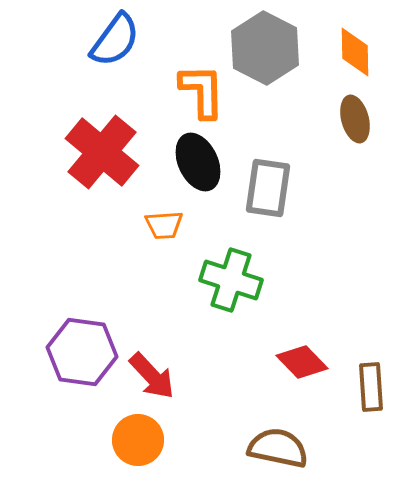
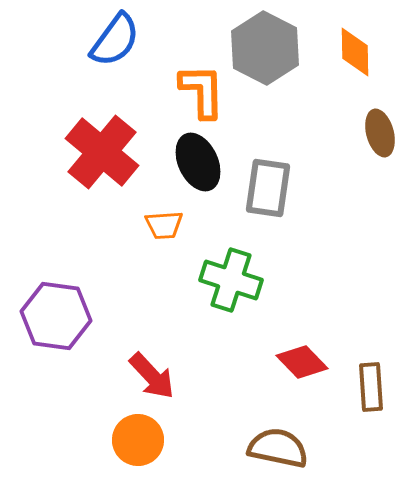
brown ellipse: moved 25 px right, 14 px down
purple hexagon: moved 26 px left, 36 px up
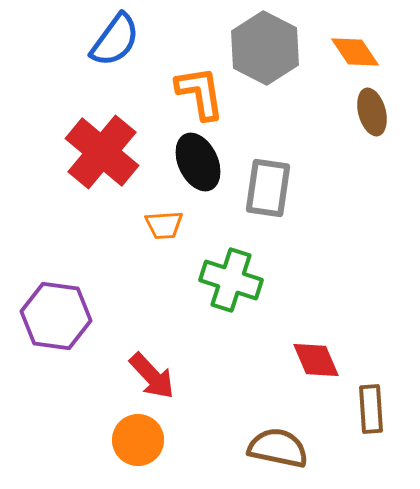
orange diamond: rotated 33 degrees counterclockwise
orange L-shape: moved 2 px left, 2 px down; rotated 8 degrees counterclockwise
brown ellipse: moved 8 px left, 21 px up
red diamond: moved 14 px right, 2 px up; rotated 21 degrees clockwise
brown rectangle: moved 22 px down
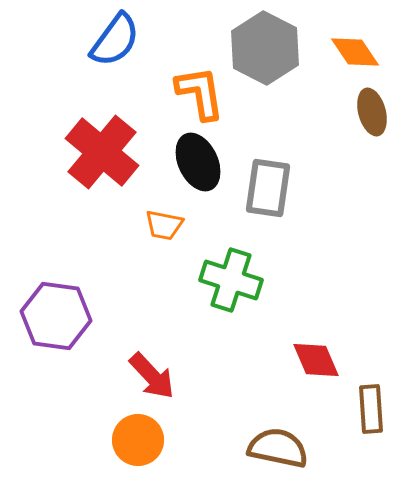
orange trapezoid: rotated 15 degrees clockwise
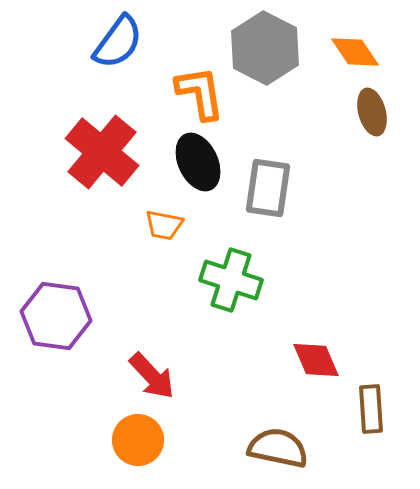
blue semicircle: moved 3 px right, 2 px down
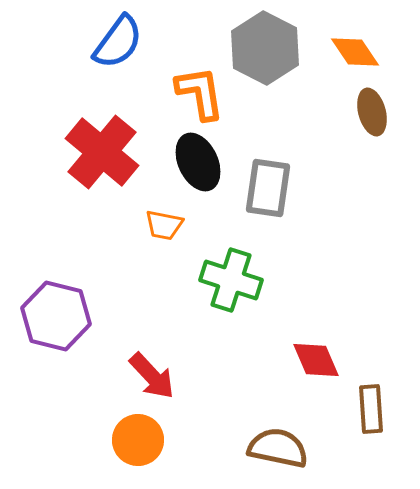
purple hexagon: rotated 6 degrees clockwise
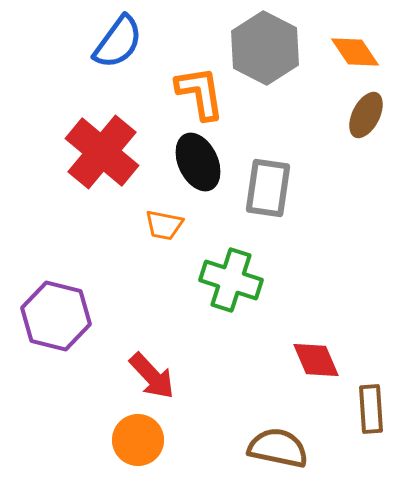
brown ellipse: moved 6 px left, 3 px down; rotated 42 degrees clockwise
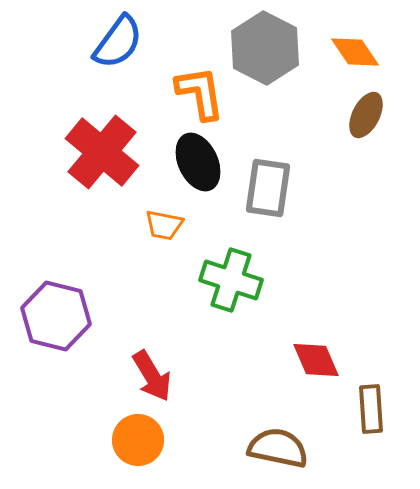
red arrow: rotated 12 degrees clockwise
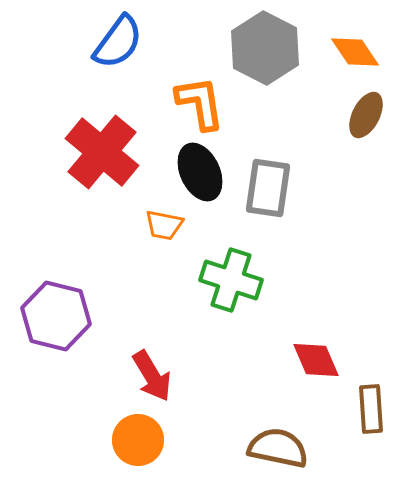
orange L-shape: moved 10 px down
black ellipse: moved 2 px right, 10 px down
